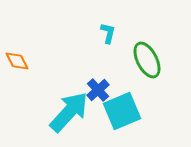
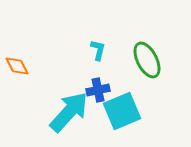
cyan L-shape: moved 10 px left, 17 px down
orange diamond: moved 5 px down
blue cross: rotated 30 degrees clockwise
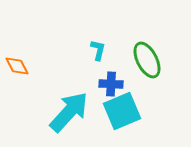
blue cross: moved 13 px right, 6 px up; rotated 15 degrees clockwise
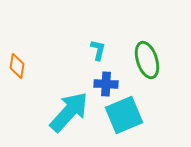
green ellipse: rotated 9 degrees clockwise
orange diamond: rotated 35 degrees clockwise
blue cross: moved 5 px left
cyan square: moved 2 px right, 4 px down
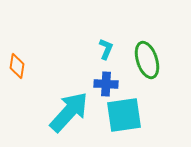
cyan L-shape: moved 8 px right, 1 px up; rotated 10 degrees clockwise
cyan square: rotated 15 degrees clockwise
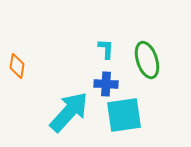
cyan L-shape: rotated 20 degrees counterclockwise
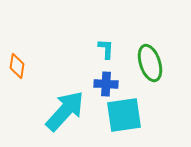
green ellipse: moved 3 px right, 3 px down
cyan arrow: moved 4 px left, 1 px up
